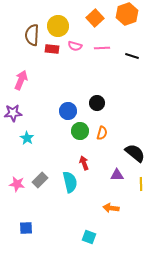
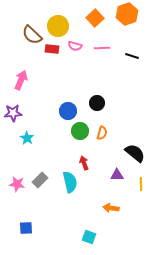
brown semicircle: rotated 50 degrees counterclockwise
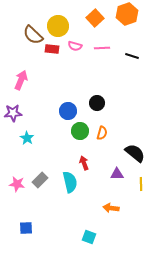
brown semicircle: moved 1 px right
purple triangle: moved 1 px up
